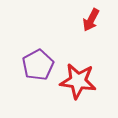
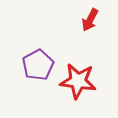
red arrow: moved 1 px left
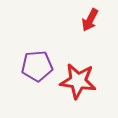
purple pentagon: moved 1 px left, 1 px down; rotated 24 degrees clockwise
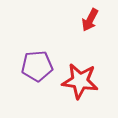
red star: moved 2 px right
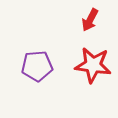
red star: moved 13 px right, 16 px up
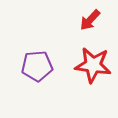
red arrow: rotated 15 degrees clockwise
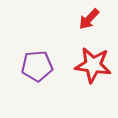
red arrow: moved 1 px left, 1 px up
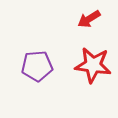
red arrow: rotated 15 degrees clockwise
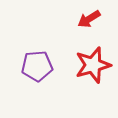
red star: rotated 24 degrees counterclockwise
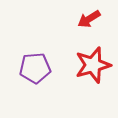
purple pentagon: moved 2 px left, 2 px down
